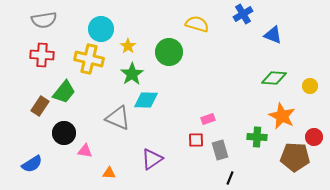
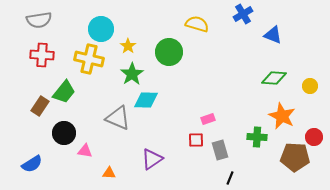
gray semicircle: moved 5 px left
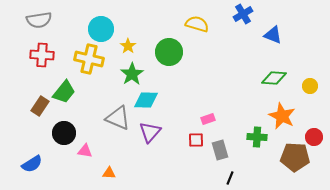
purple triangle: moved 2 px left, 27 px up; rotated 15 degrees counterclockwise
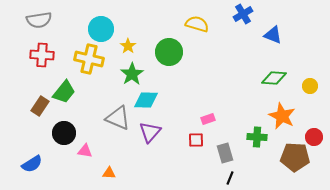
gray rectangle: moved 5 px right, 3 px down
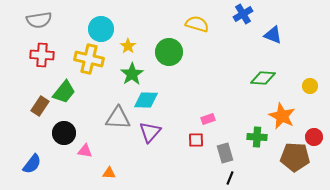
green diamond: moved 11 px left
gray triangle: rotated 20 degrees counterclockwise
blue semicircle: rotated 20 degrees counterclockwise
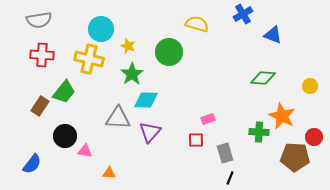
yellow star: rotated 14 degrees counterclockwise
black circle: moved 1 px right, 3 px down
green cross: moved 2 px right, 5 px up
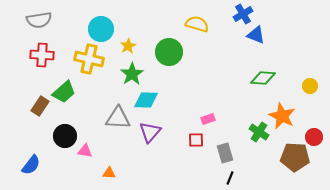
blue triangle: moved 17 px left
yellow star: rotated 21 degrees clockwise
green trapezoid: rotated 10 degrees clockwise
green cross: rotated 30 degrees clockwise
blue semicircle: moved 1 px left, 1 px down
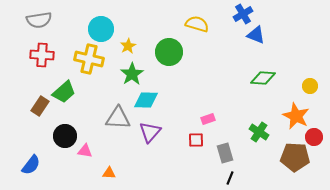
orange star: moved 14 px right
